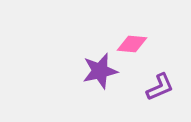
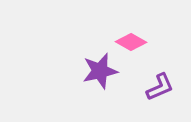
pink diamond: moved 1 px left, 2 px up; rotated 24 degrees clockwise
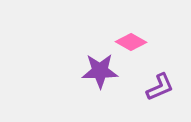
purple star: rotated 12 degrees clockwise
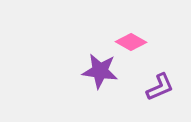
purple star: rotated 9 degrees clockwise
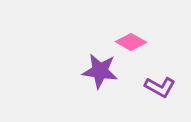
purple L-shape: rotated 52 degrees clockwise
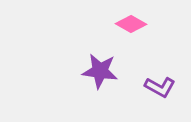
pink diamond: moved 18 px up
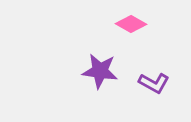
purple L-shape: moved 6 px left, 4 px up
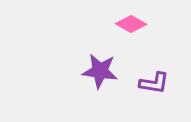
purple L-shape: rotated 20 degrees counterclockwise
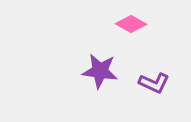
purple L-shape: rotated 16 degrees clockwise
